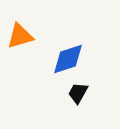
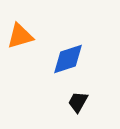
black trapezoid: moved 9 px down
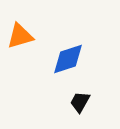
black trapezoid: moved 2 px right
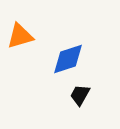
black trapezoid: moved 7 px up
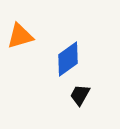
blue diamond: rotated 18 degrees counterclockwise
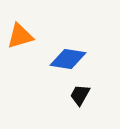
blue diamond: rotated 45 degrees clockwise
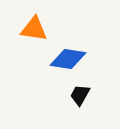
orange triangle: moved 14 px right, 7 px up; rotated 24 degrees clockwise
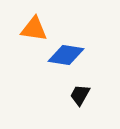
blue diamond: moved 2 px left, 4 px up
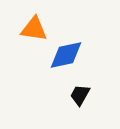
blue diamond: rotated 21 degrees counterclockwise
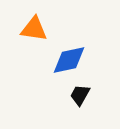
blue diamond: moved 3 px right, 5 px down
